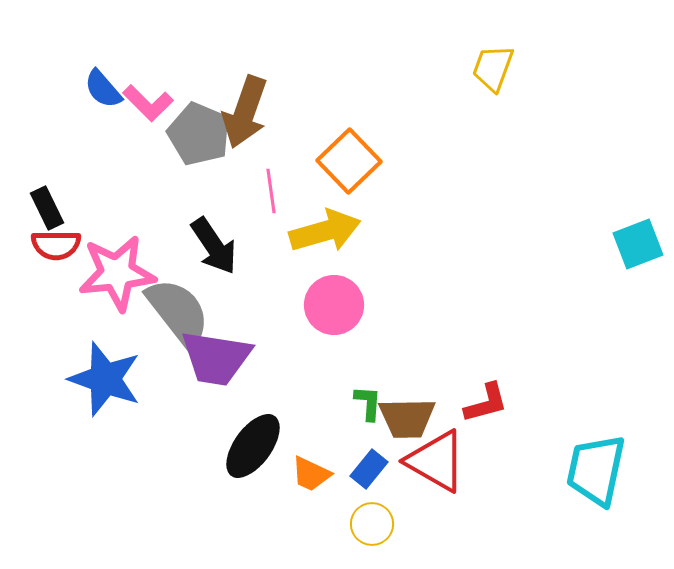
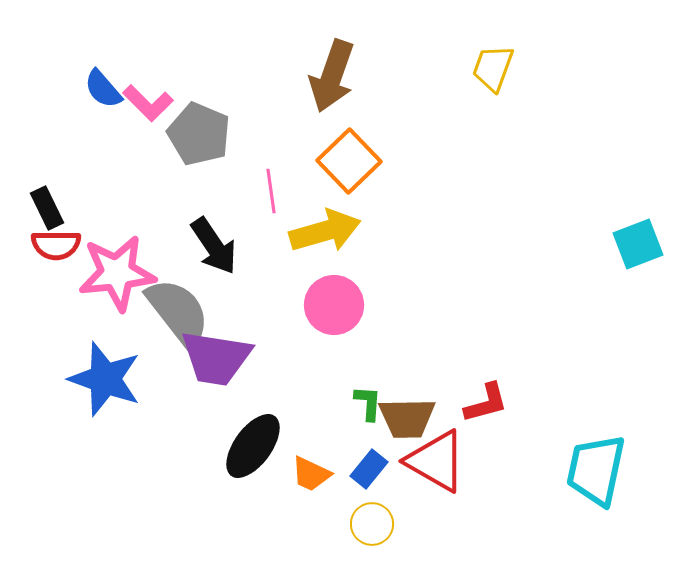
brown arrow: moved 87 px right, 36 px up
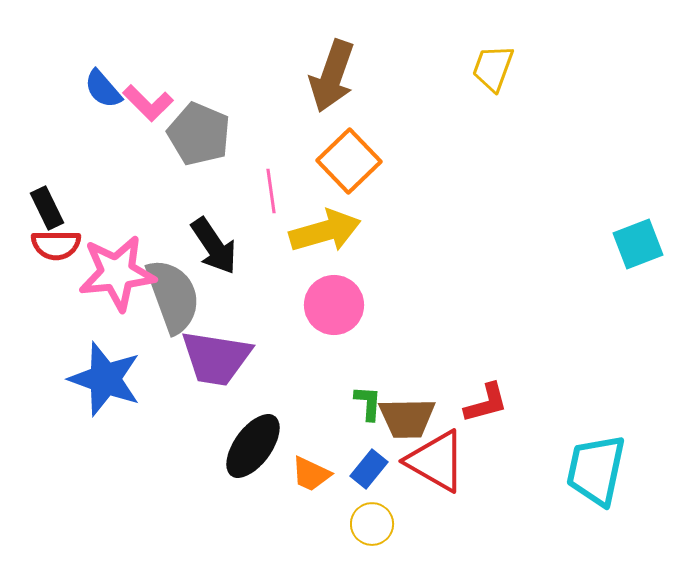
gray semicircle: moved 5 px left, 16 px up; rotated 18 degrees clockwise
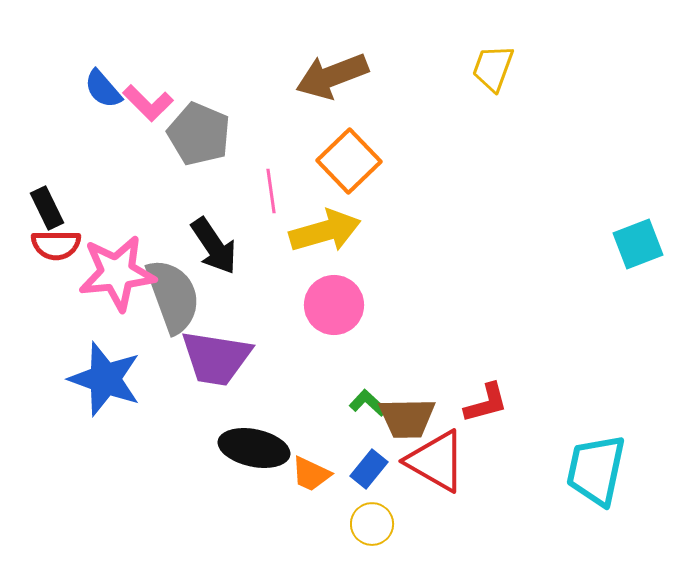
brown arrow: rotated 50 degrees clockwise
green L-shape: rotated 51 degrees counterclockwise
black ellipse: moved 1 px right, 2 px down; rotated 66 degrees clockwise
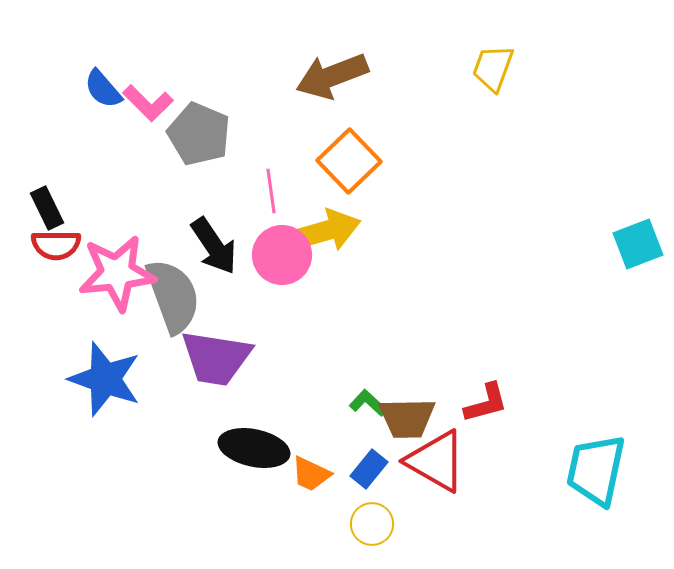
pink circle: moved 52 px left, 50 px up
